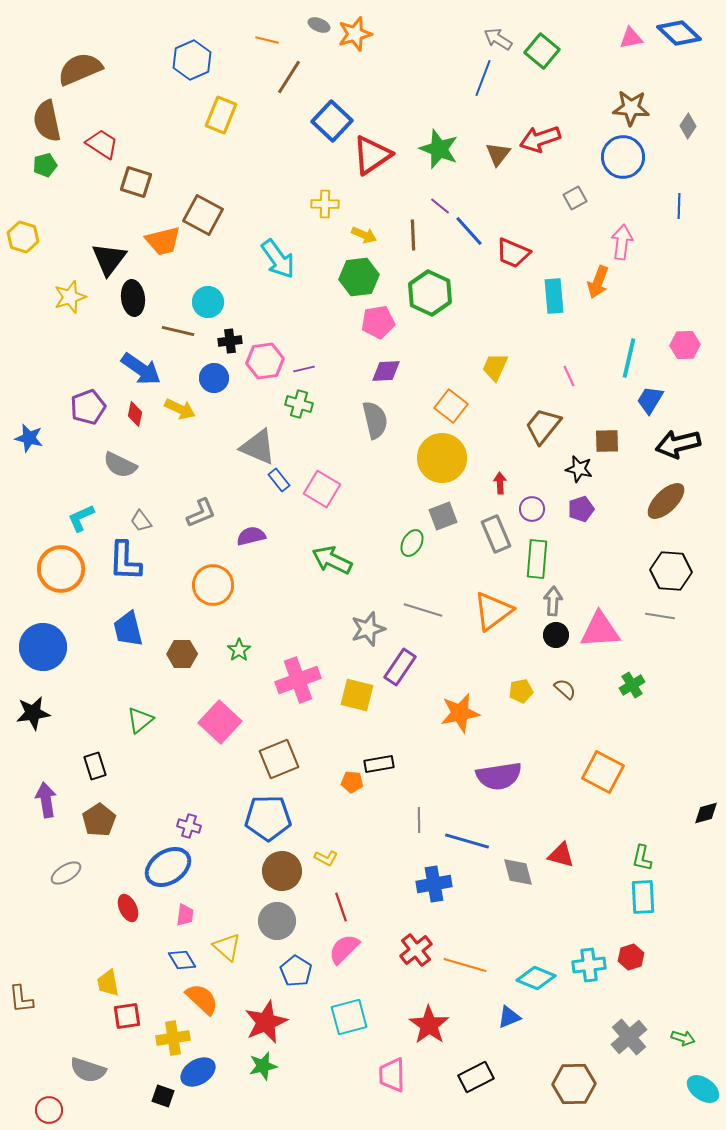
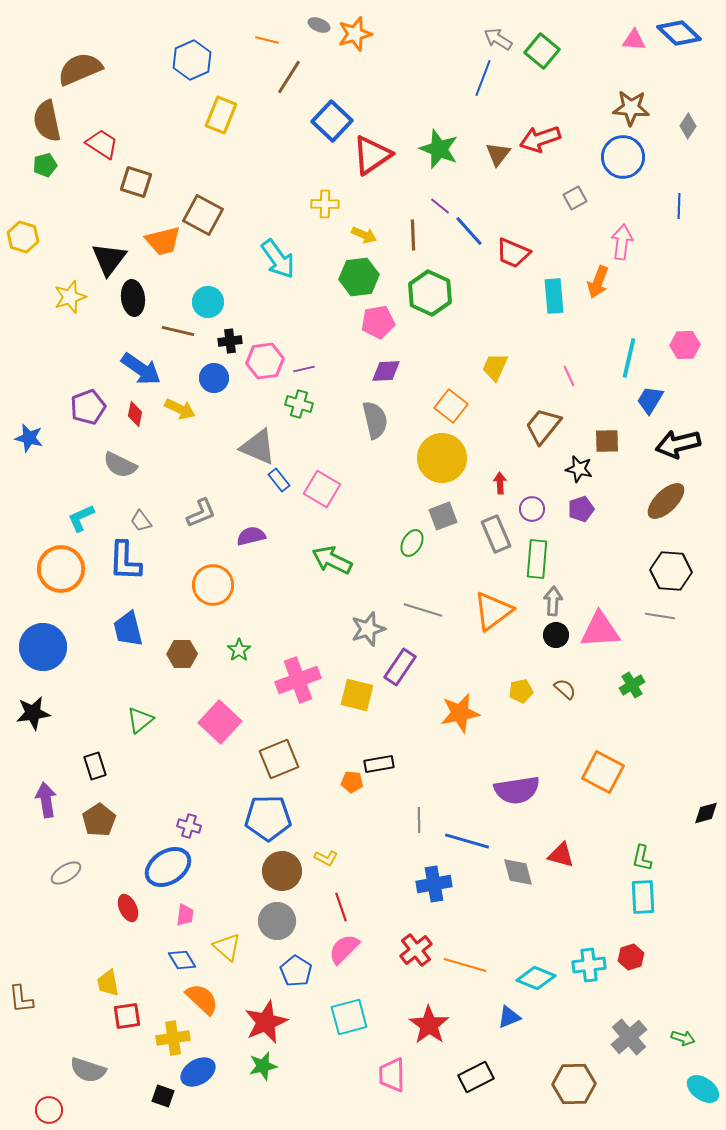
pink triangle at (631, 38): moved 3 px right, 2 px down; rotated 15 degrees clockwise
purple semicircle at (499, 776): moved 18 px right, 14 px down
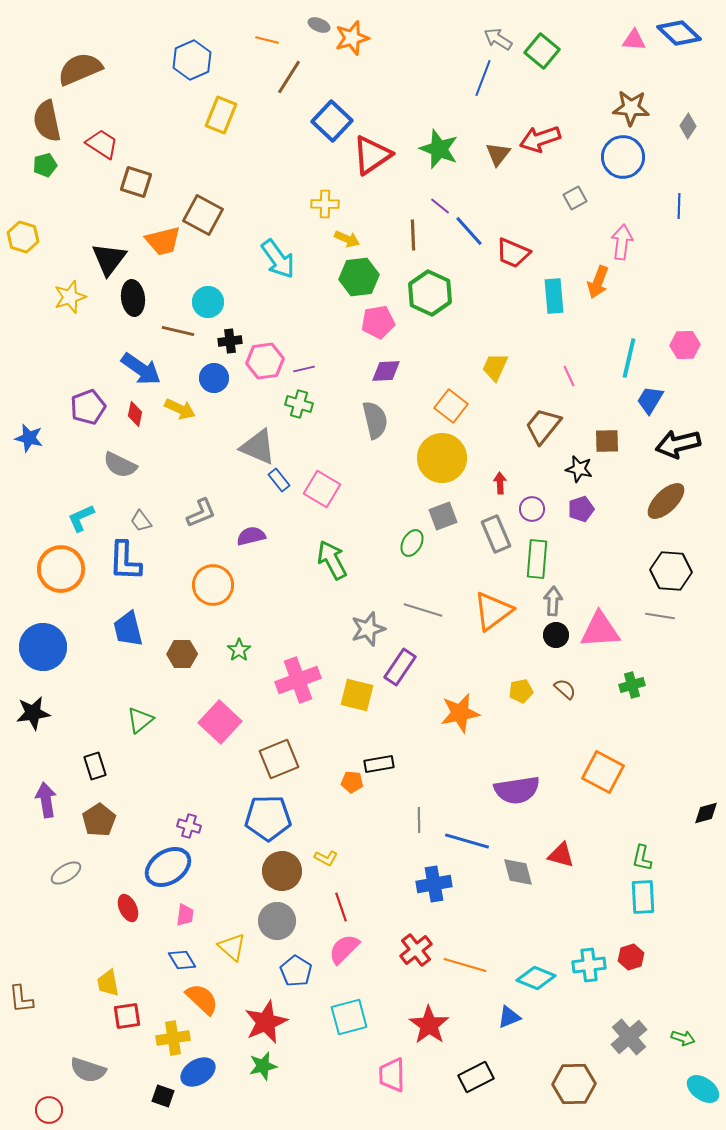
orange star at (355, 34): moved 3 px left, 4 px down
yellow arrow at (364, 235): moved 17 px left, 4 px down
green arrow at (332, 560): rotated 36 degrees clockwise
green cross at (632, 685): rotated 15 degrees clockwise
yellow triangle at (227, 947): moved 5 px right
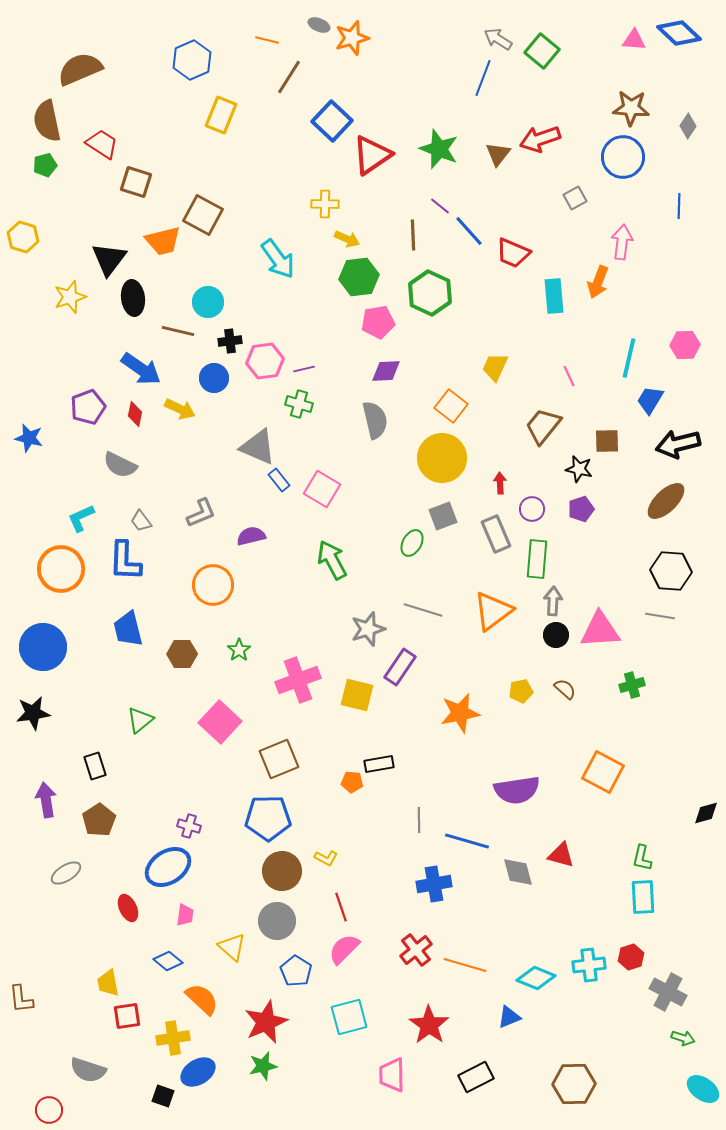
blue diamond at (182, 960): moved 14 px left, 1 px down; rotated 20 degrees counterclockwise
gray cross at (629, 1037): moved 39 px right, 45 px up; rotated 21 degrees counterclockwise
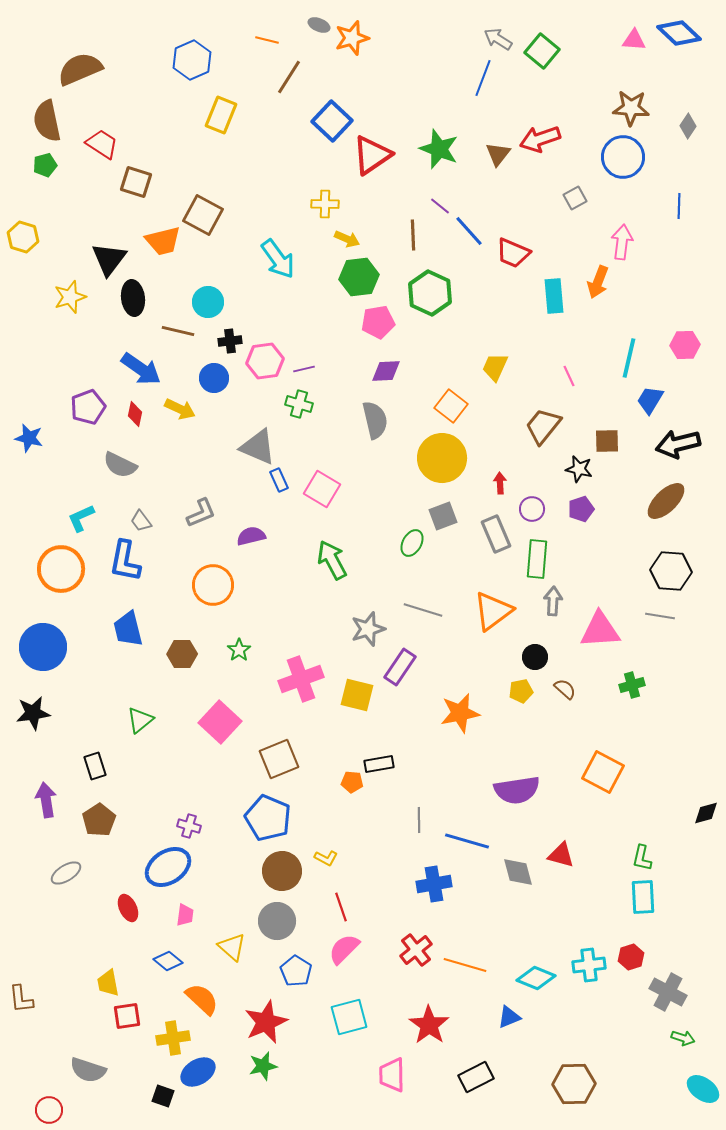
blue rectangle at (279, 480): rotated 15 degrees clockwise
blue L-shape at (125, 561): rotated 9 degrees clockwise
black circle at (556, 635): moved 21 px left, 22 px down
pink cross at (298, 680): moved 3 px right, 1 px up
blue pentagon at (268, 818): rotated 24 degrees clockwise
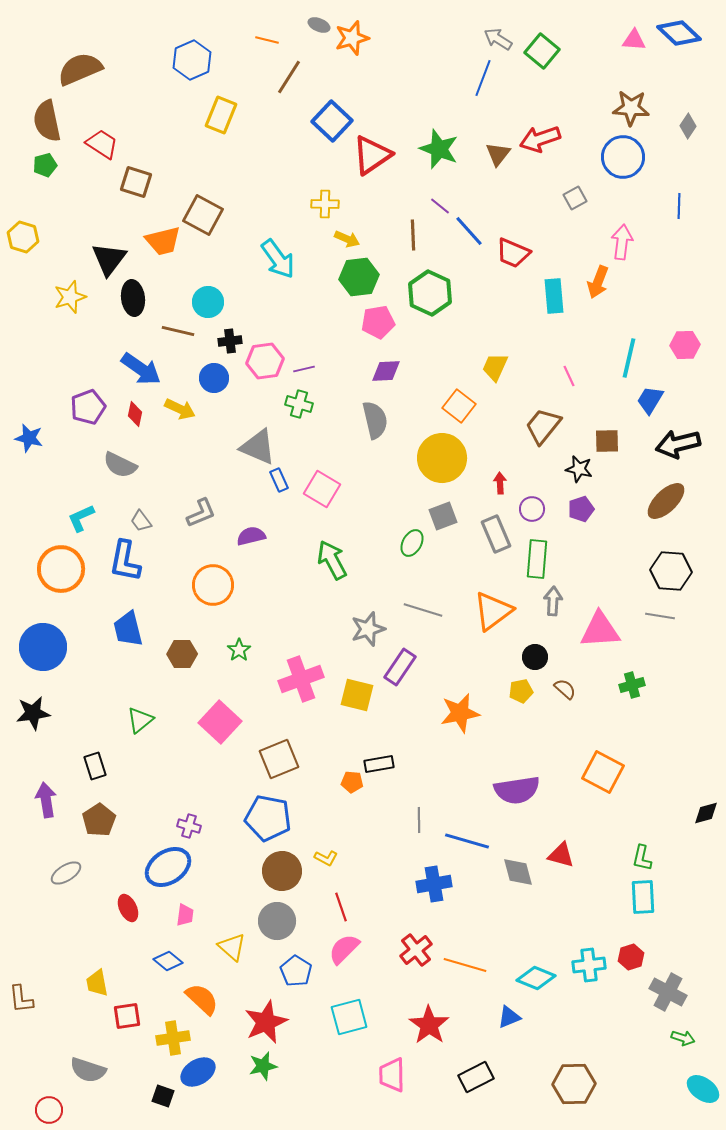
orange square at (451, 406): moved 8 px right
blue pentagon at (268, 818): rotated 12 degrees counterclockwise
yellow trapezoid at (108, 983): moved 11 px left
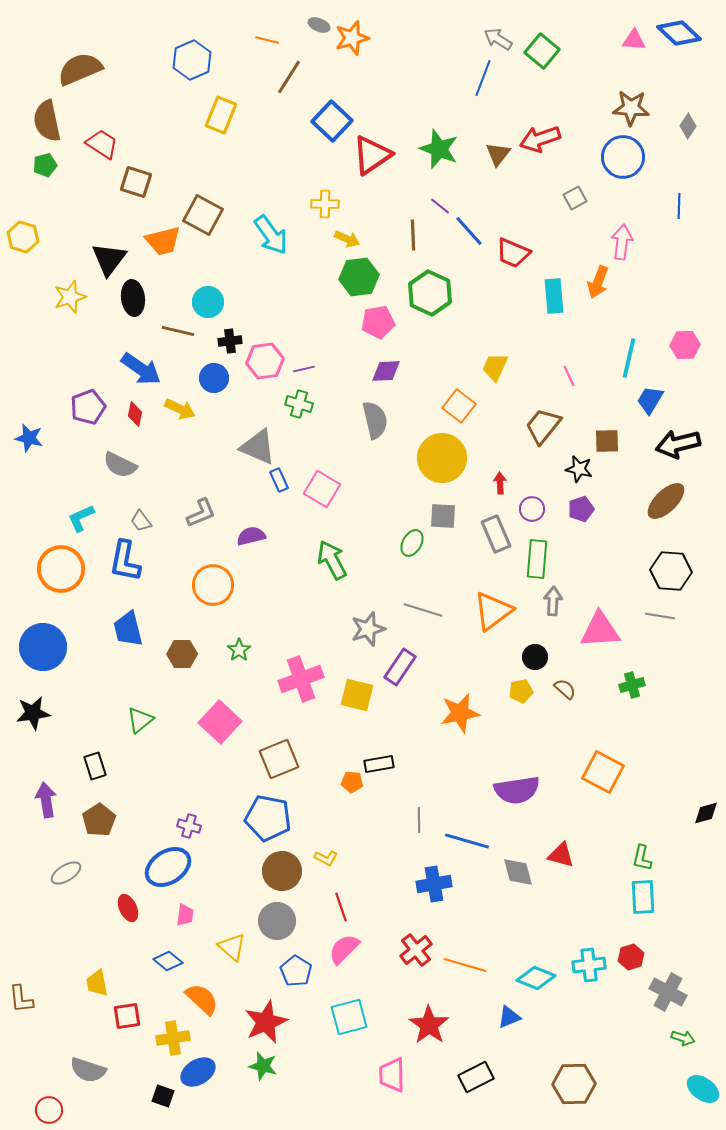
cyan arrow at (278, 259): moved 7 px left, 24 px up
gray square at (443, 516): rotated 24 degrees clockwise
green star at (263, 1066): rotated 28 degrees clockwise
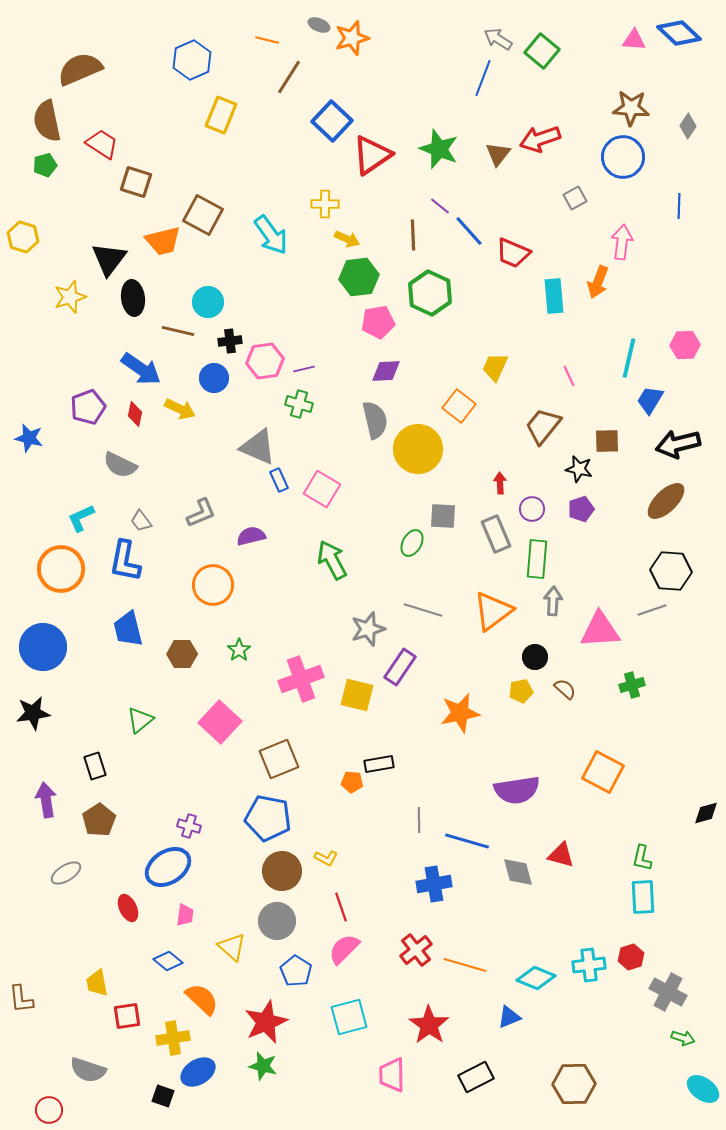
yellow circle at (442, 458): moved 24 px left, 9 px up
gray line at (660, 616): moved 8 px left, 6 px up; rotated 28 degrees counterclockwise
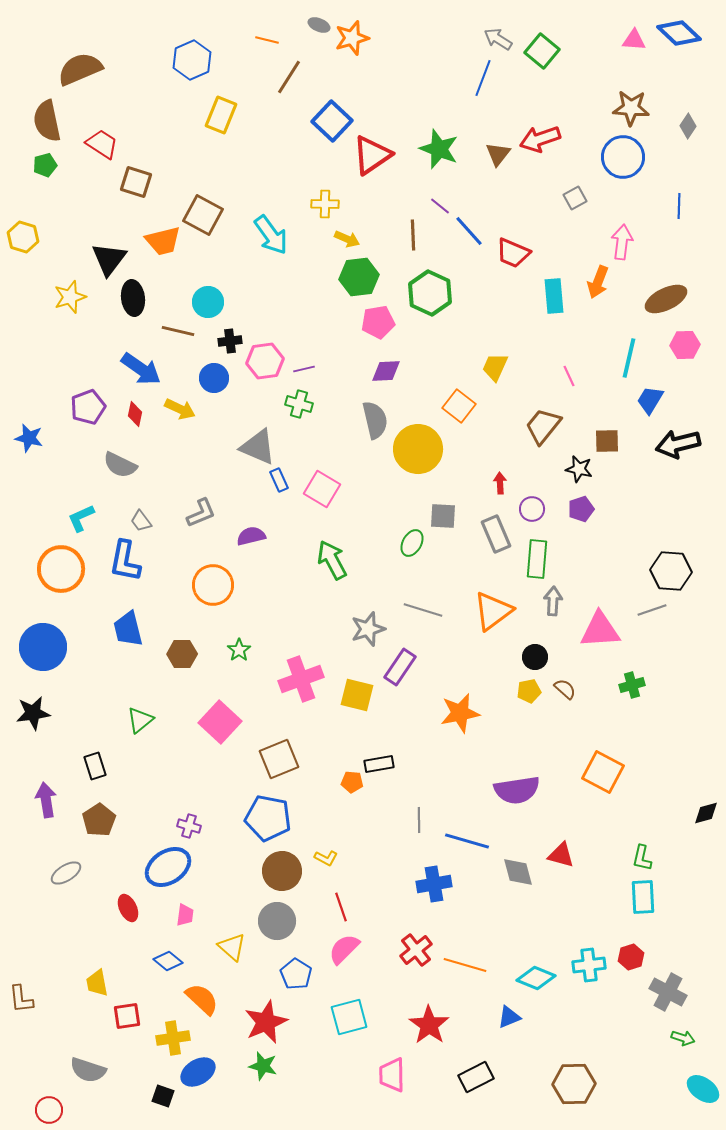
brown ellipse at (666, 501): moved 202 px up; rotated 18 degrees clockwise
yellow pentagon at (521, 691): moved 8 px right
blue pentagon at (296, 971): moved 3 px down
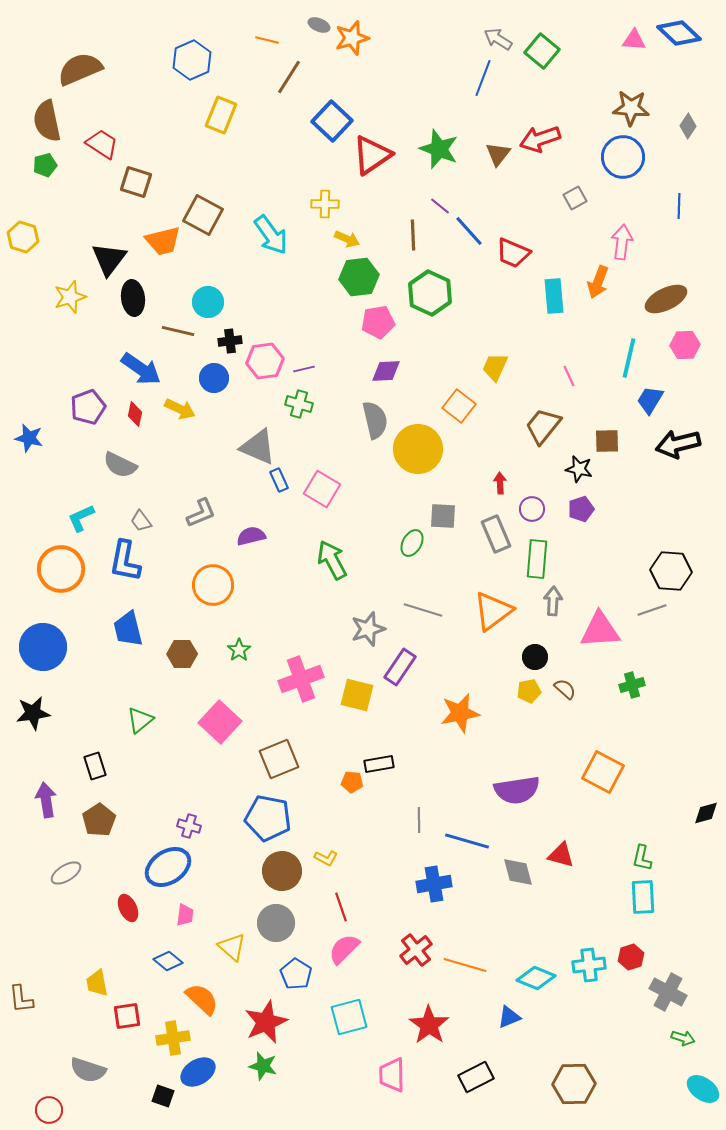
gray circle at (277, 921): moved 1 px left, 2 px down
